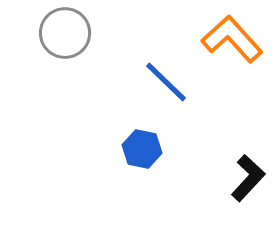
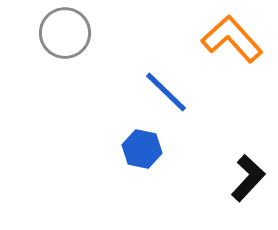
blue line: moved 10 px down
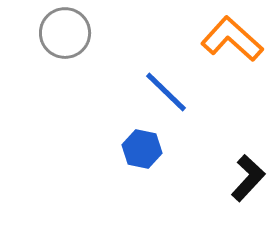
orange L-shape: rotated 6 degrees counterclockwise
